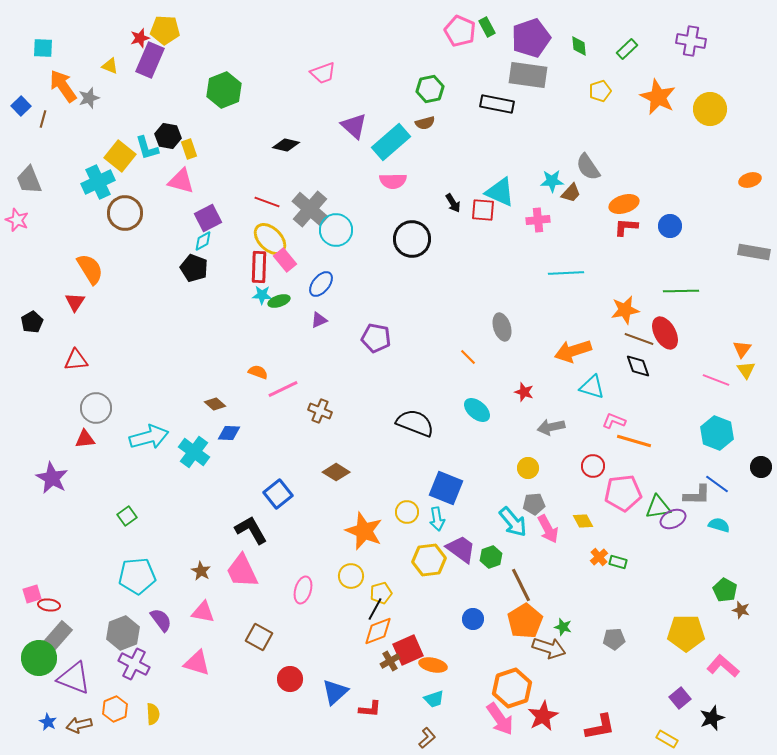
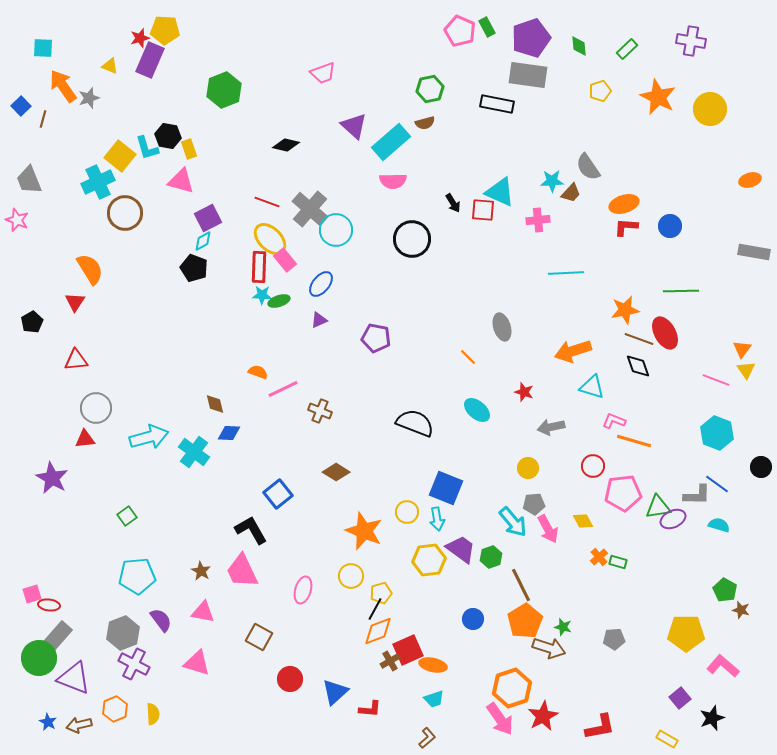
brown diamond at (215, 404): rotated 35 degrees clockwise
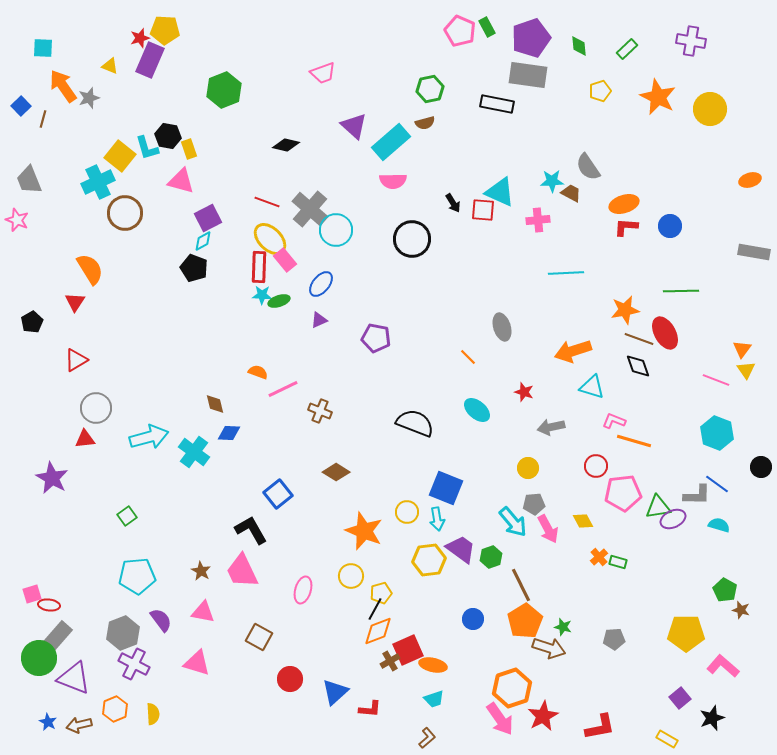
brown trapezoid at (571, 193): rotated 105 degrees counterclockwise
red triangle at (76, 360): rotated 25 degrees counterclockwise
red circle at (593, 466): moved 3 px right
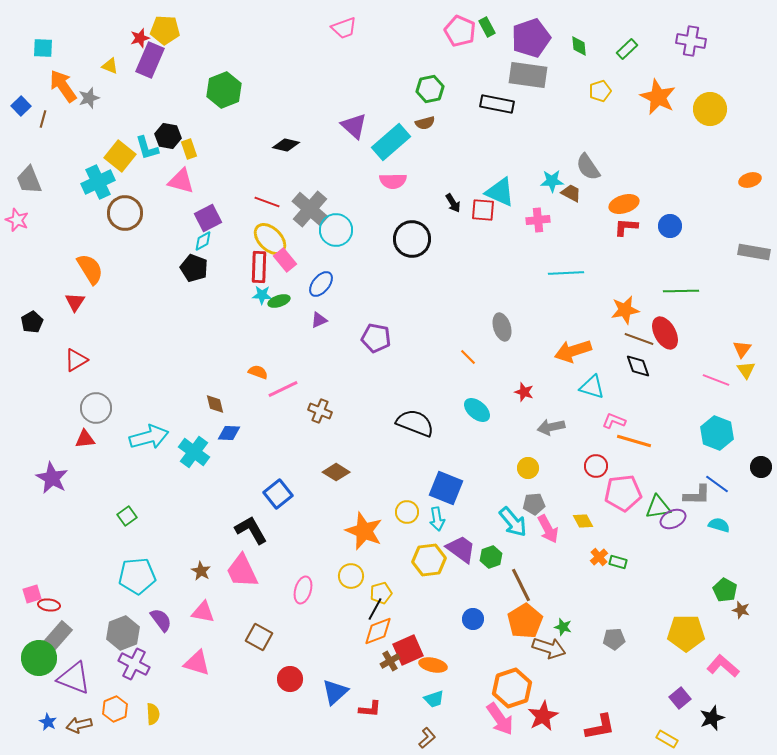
pink trapezoid at (323, 73): moved 21 px right, 45 px up
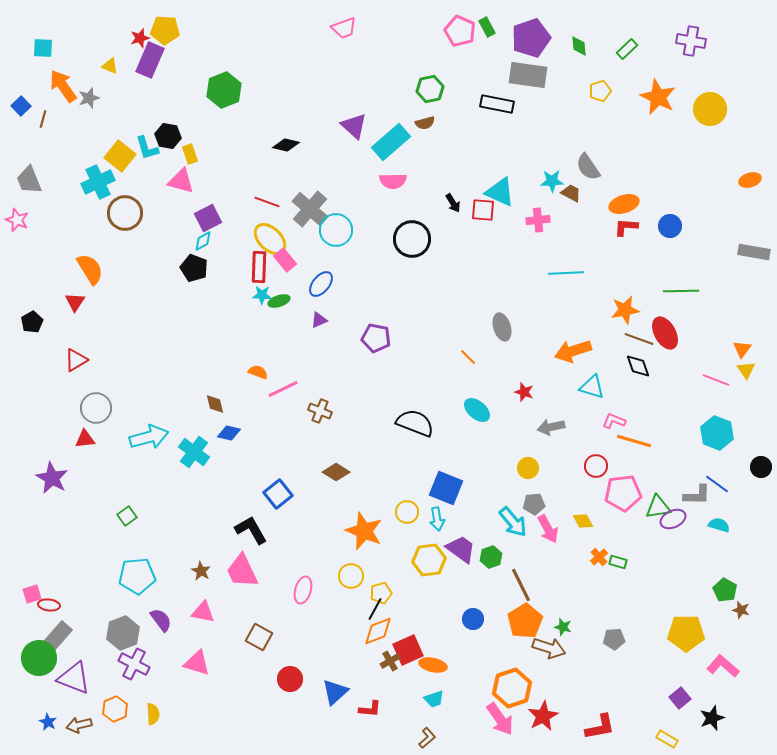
yellow rectangle at (189, 149): moved 1 px right, 5 px down
blue diamond at (229, 433): rotated 10 degrees clockwise
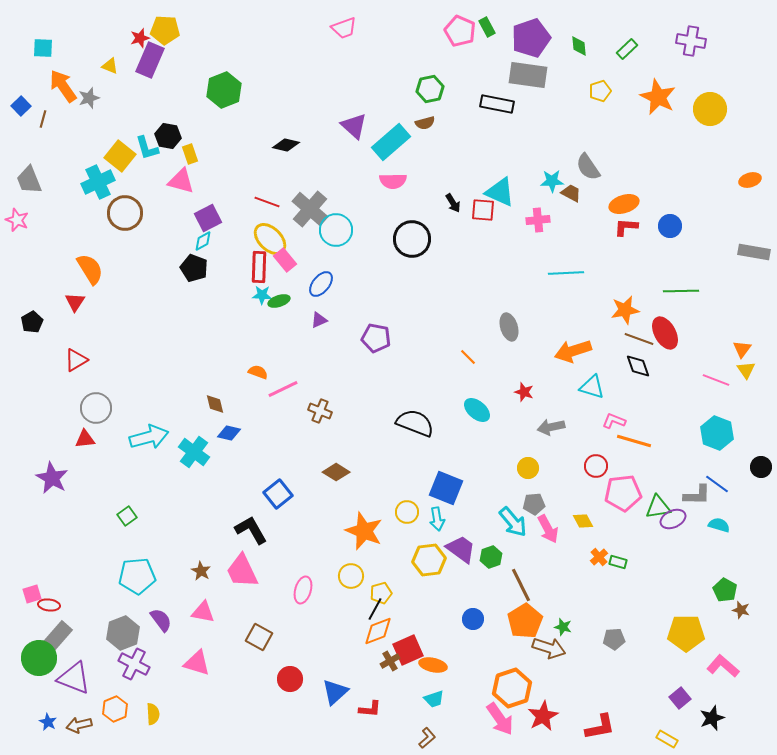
gray ellipse at (502, 327): moved 7 px right
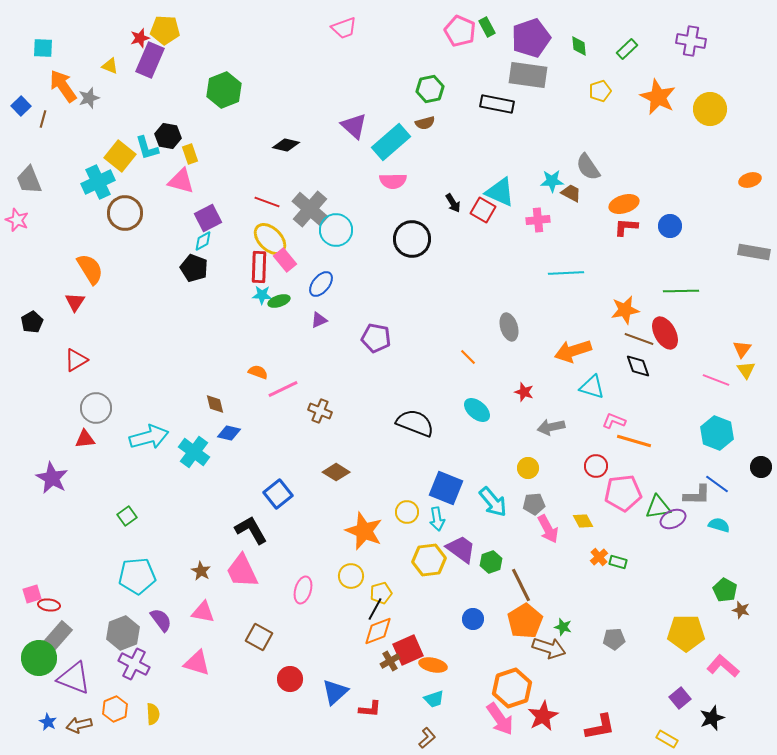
red square at (483, 210): rotated 25 degrees clockwise
cyan arrow at (513, 522): moved 20 px left, 20 px up
green hexagon at (491, 557): moved 5 px down
